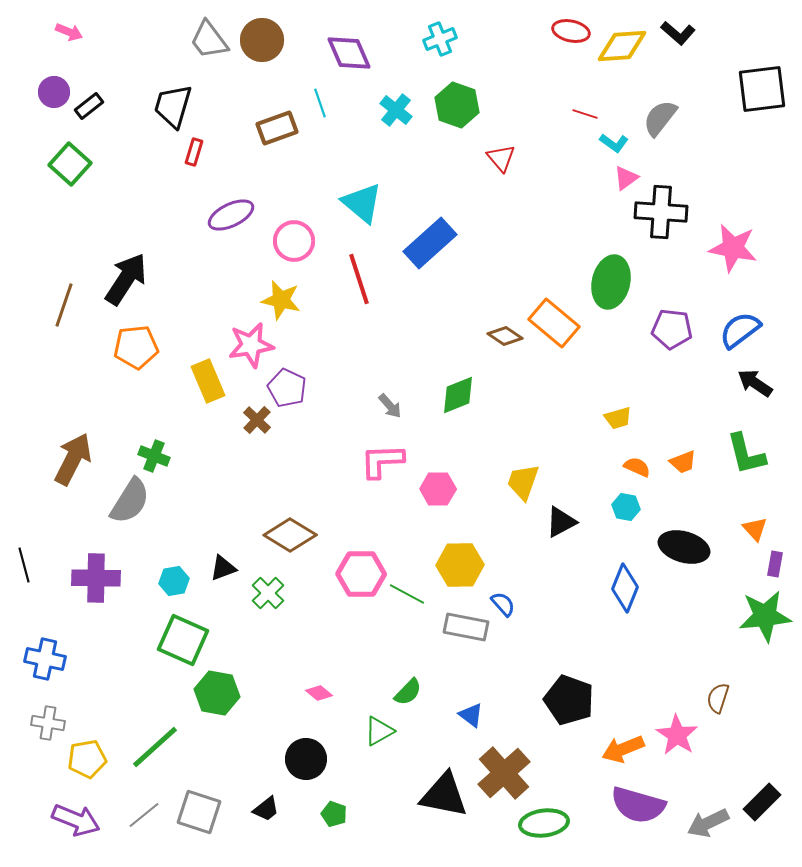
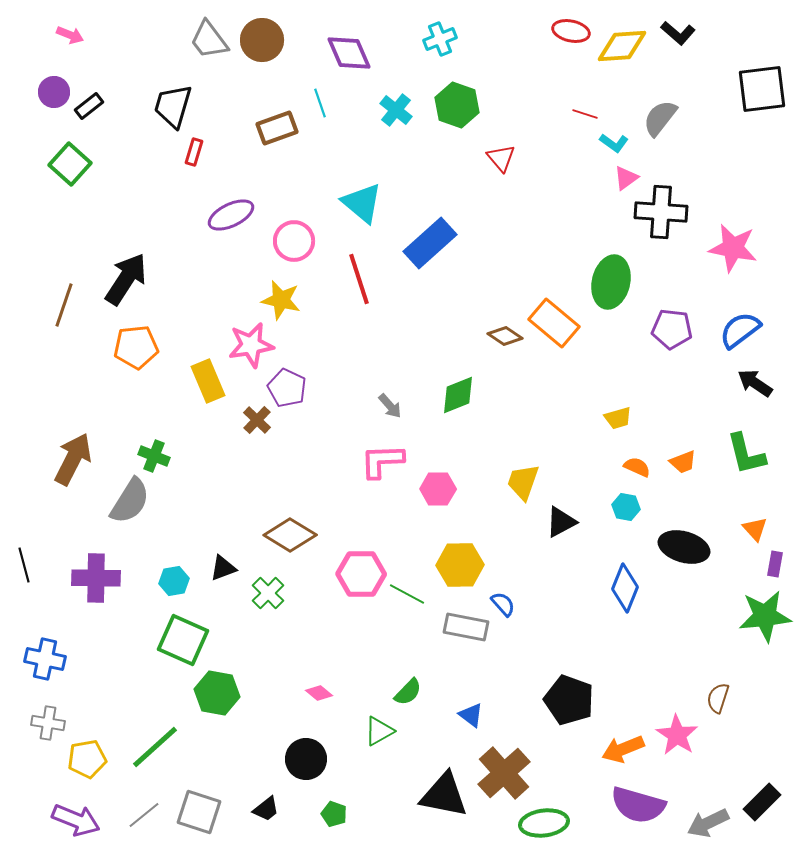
pink arrow at (69, 32): moved 1 px right, 3 px down
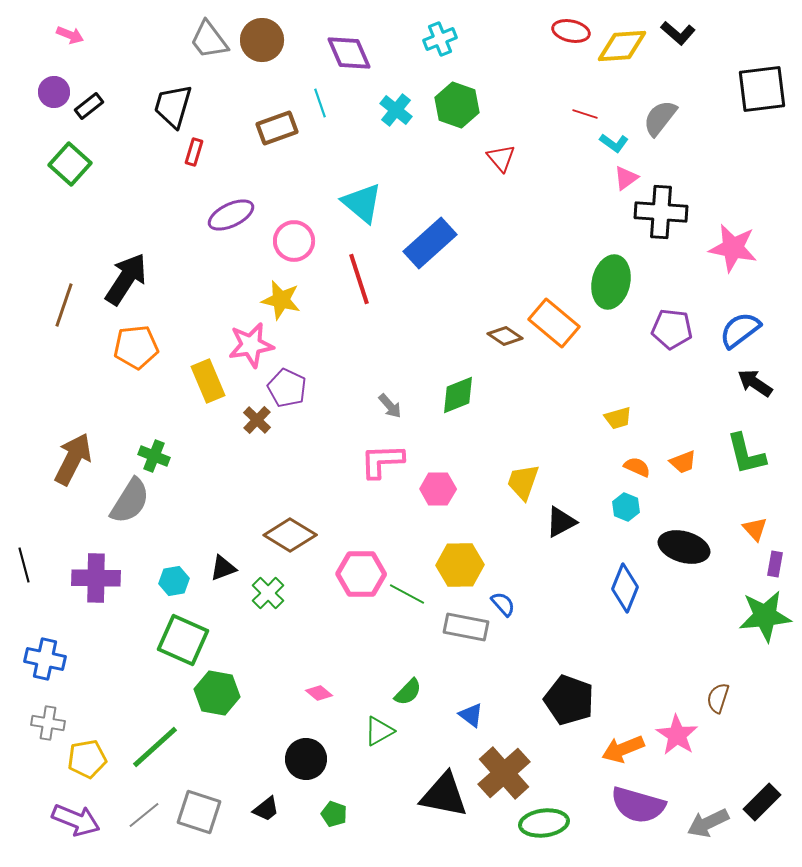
cyan hexagon at (626, 507): rotated 12 degrees clockwise
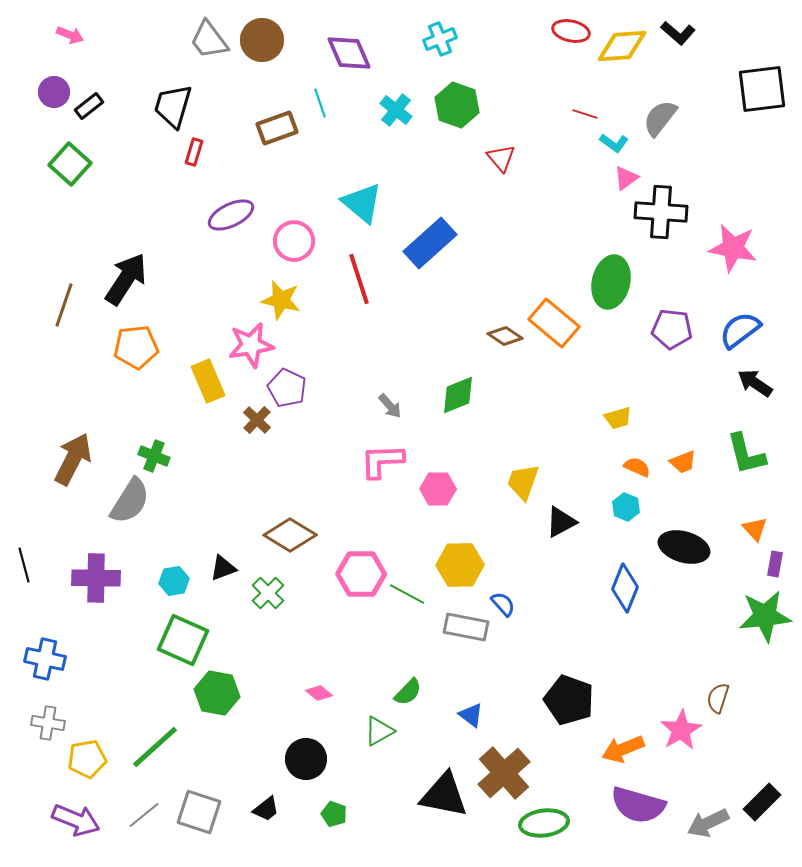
pink star at (677, 735): moved 4 px right, 5 px up; rotated 9 degrees clockwise
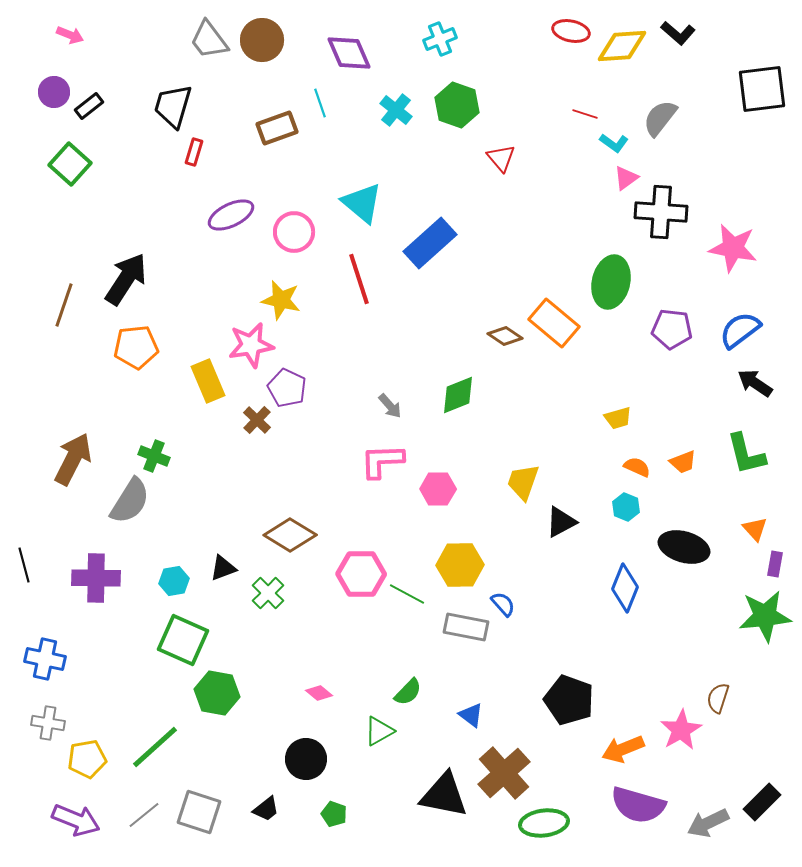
pink circle at (294, 241): moved 9 px up
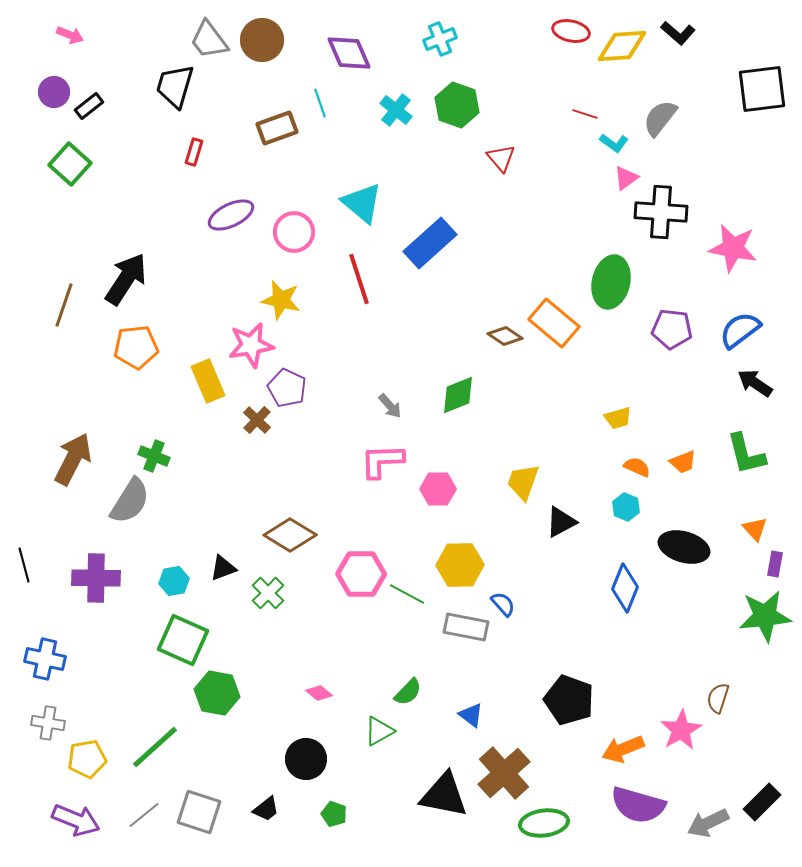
black trapezoid at (173, 106): moved 2 px right, 20 px up
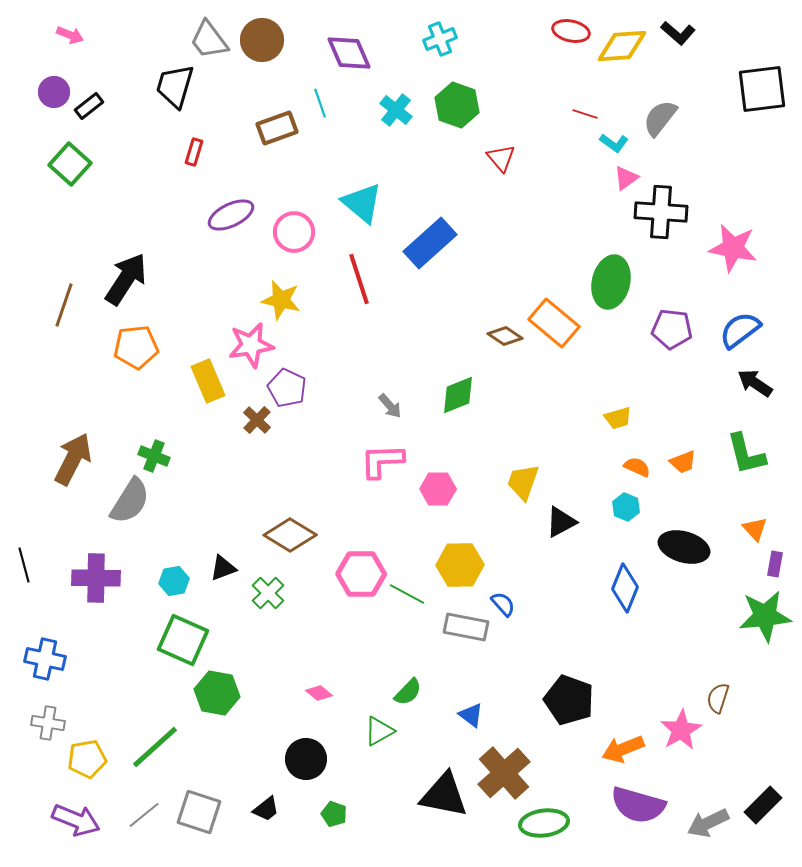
black rectangle at (762, 802): moved 1 px right, 3 px down
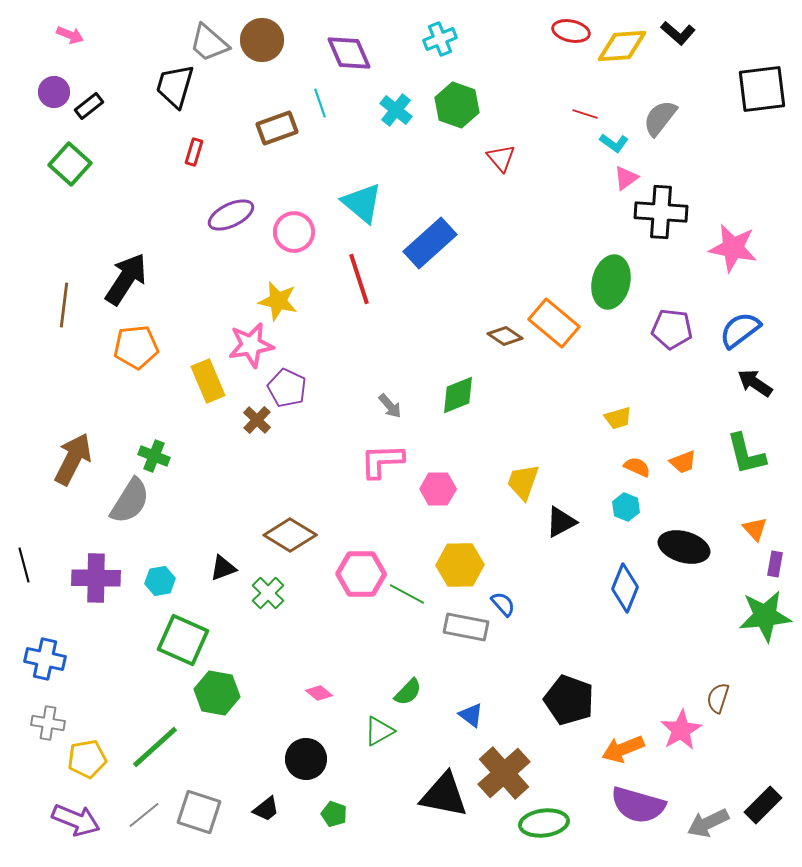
gray trapezoid at (209, 40): moved 3 px down; rotated 12 degrees counterclockwise
yellow star at (281, 300): moved 3 px left, 1 px down
brown line at (64, 305): rotated 12 degrees counterclockwise
cyan hexagon at (174, 581): moved 14 px left
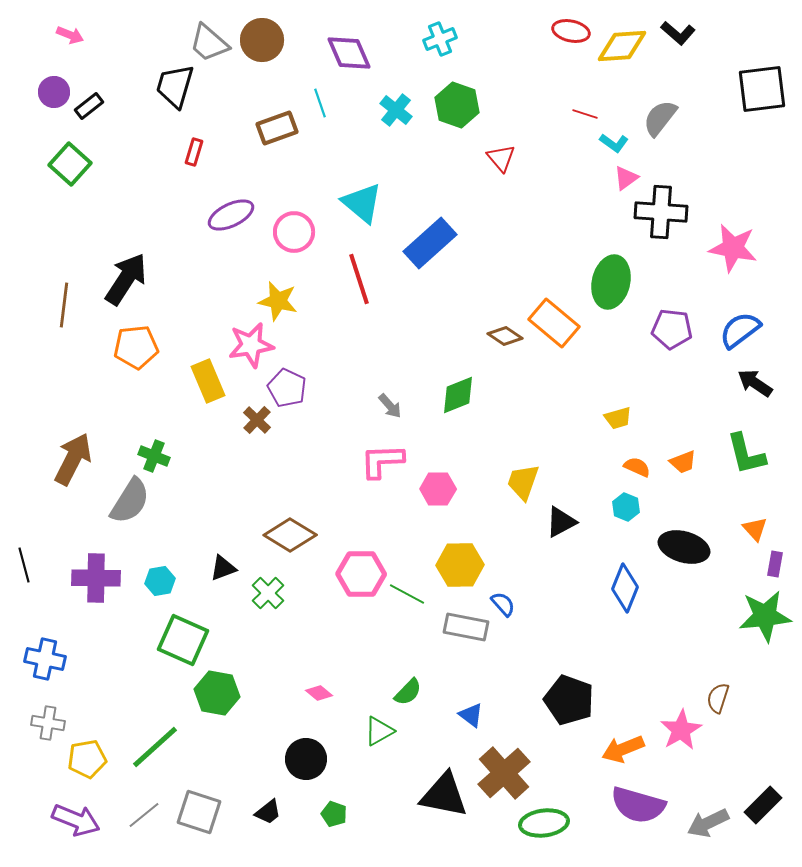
black trapezoid at (266, 809): moved 2 px right, 3 px down
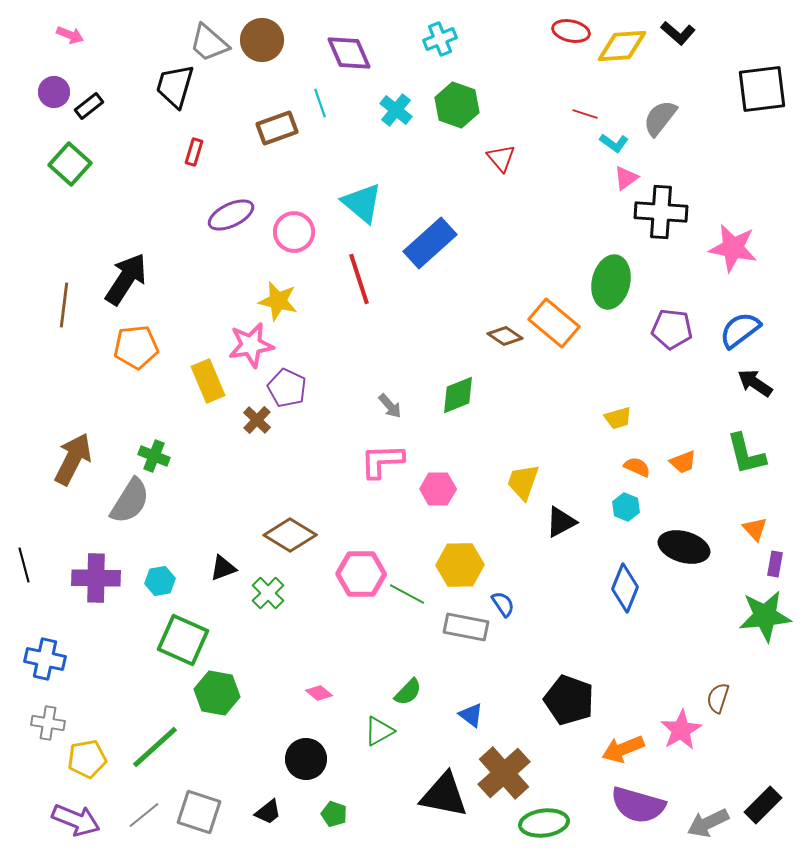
blue semicircle at (503, 604): rotated 8 degrees clockwise
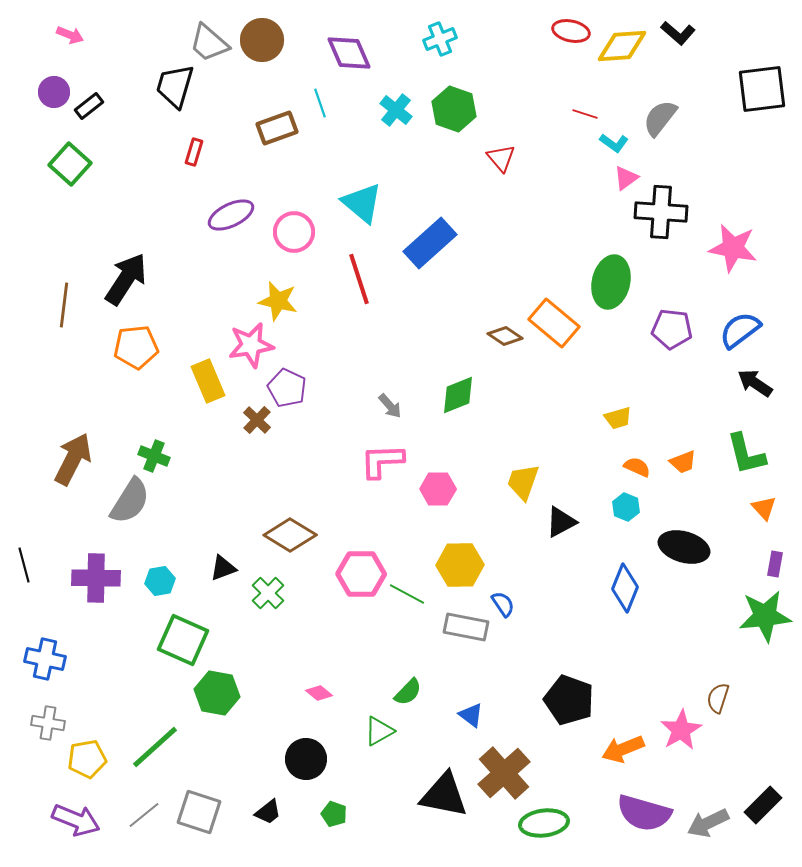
green hexagon at (457, 105): moved 3 px left, 4 px down
orange triangle at (755, 529): moved 9 px right, 21 px up
purple semicircle at (638, 805): moved 6 px right, 8 px down
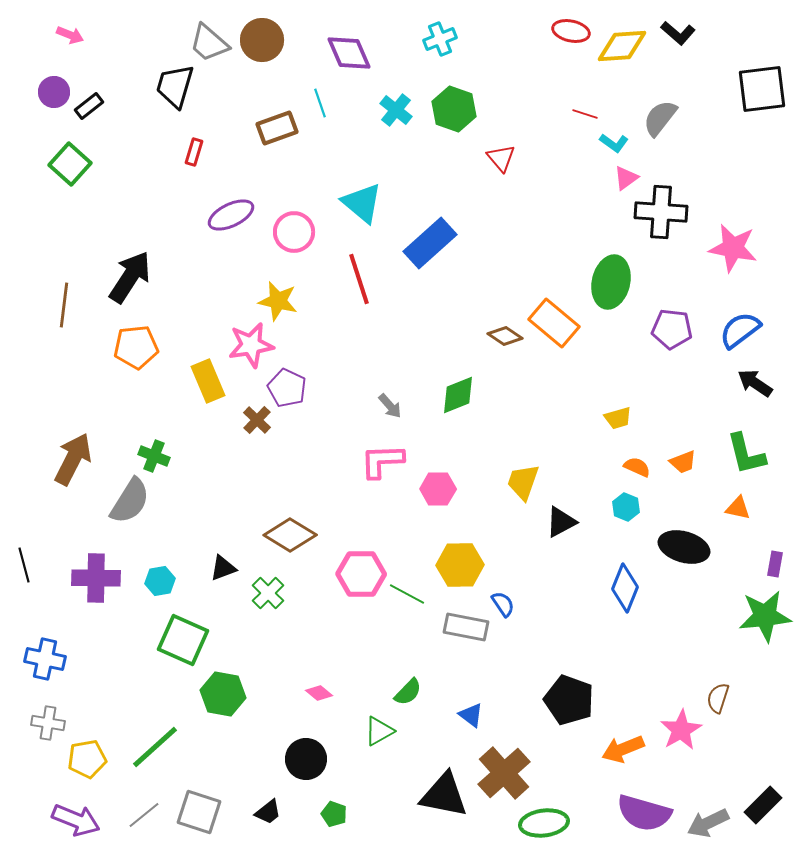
black arrow at (126, 279): moved 4 px right, 2 px up
orange triangle at (764, 508): moved 26 px left; rotated 36 degrees counterclockwise
green hexagon at (217, 693): moved 6 px right, 1 px down
